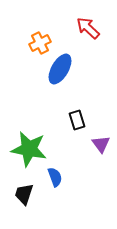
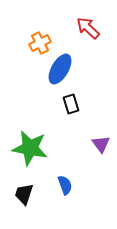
black rectangle: moved 6 px left, 16 px up
green star: moved 1 px right, 1 px up
blue semicircle: moved 10 px right, 8 px down
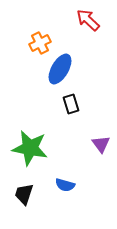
red arrow: moved 8 px up
blue semicircle: rotated 126 degrees clockwise
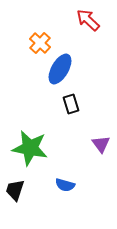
orange cross: rotated 20 degrees counterclockwise
black trapezoid: moved 9 px left, 4 px up
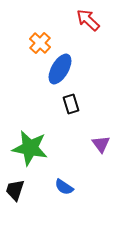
blue semicircle: moved 1 px left, 2 px down; rotated 18 degrees clockwise
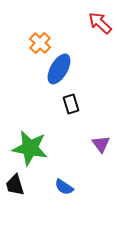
red arrow: moved 12 px right, 3 px down
blue ellipse: moved 1 px left
black trapezoid: moved 5 px up; rotated 35 degrees counterclockwise
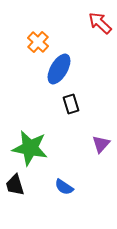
orange cross: moved 2 px left, 1 px up
purple triangle: rotated 18 degrees clockwise
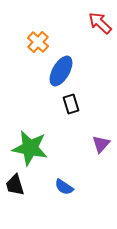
blue ellipse: moved 2 px right, 2 px down
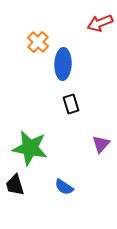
red arrow: rotated 65 degrees counterclockwise
blue ellipse: moved 2 px right, 7 px up; rotated 28 degrees counterclockwise
